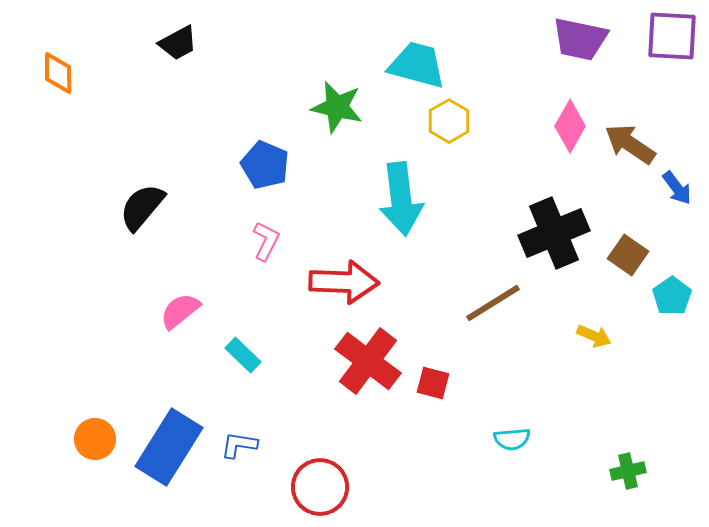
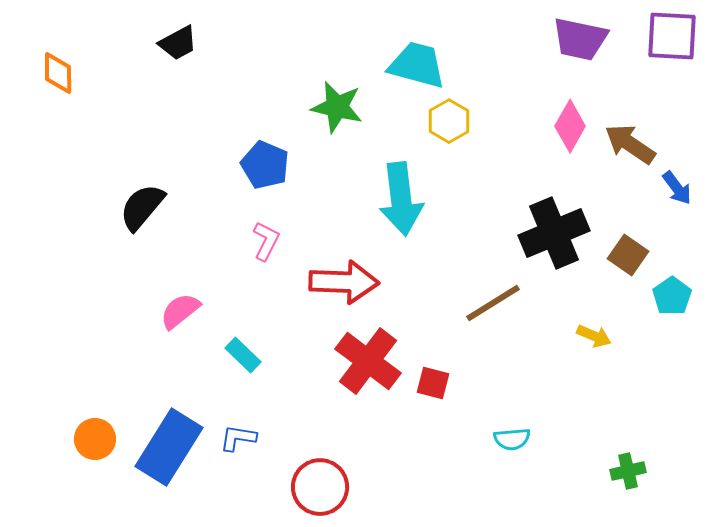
blue L-shape: moved 1 px left, 7 px up
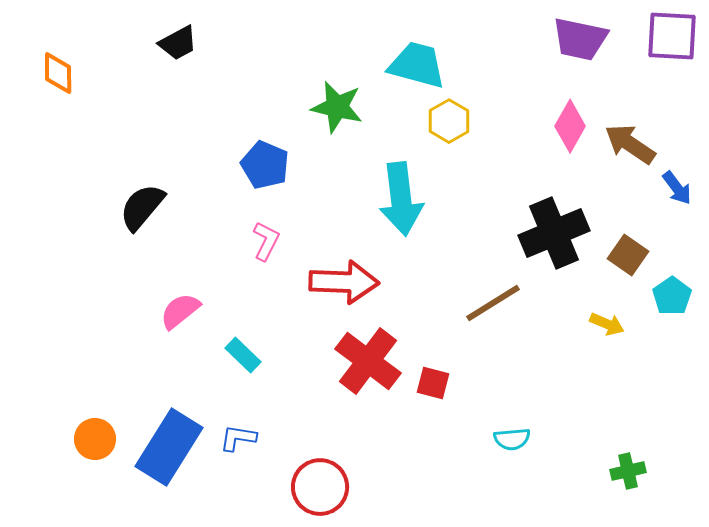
yellow arrow: moved 13 px right, 12 px up
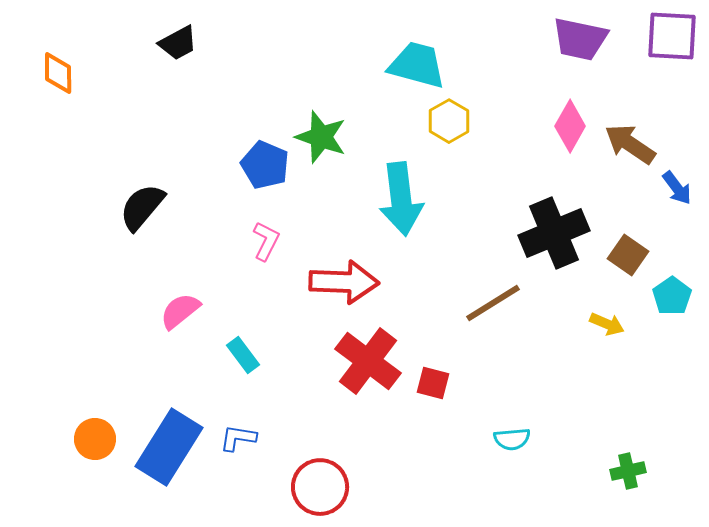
green star: moved 16 px left, 30 px down; rotated 6 degrees clockwise
cyan rectangle: rotated 9 degrees clockwise
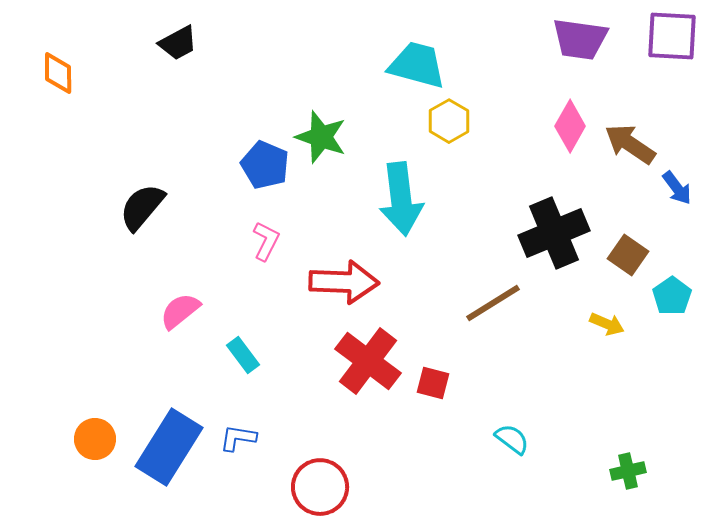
purple trapezoid: rotated 4 degrees counterclockwise
cyan semicircle: rotated 138 degrees counterclockwise
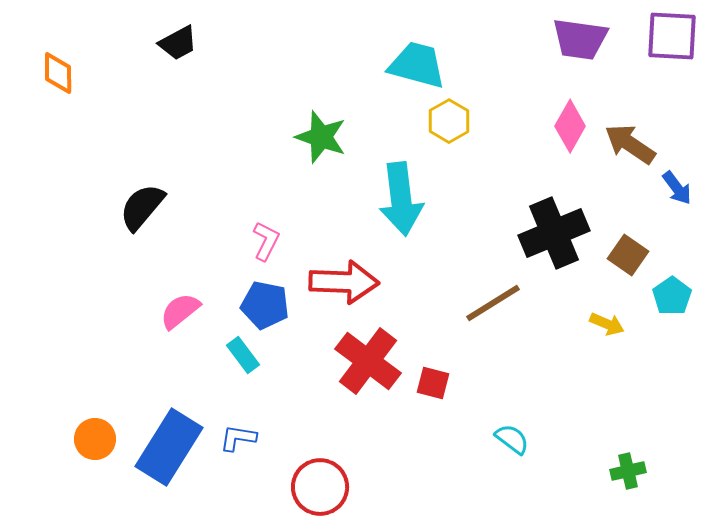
blue pentagon: moved 140 px down; rotated 12 degrees counterclockwise
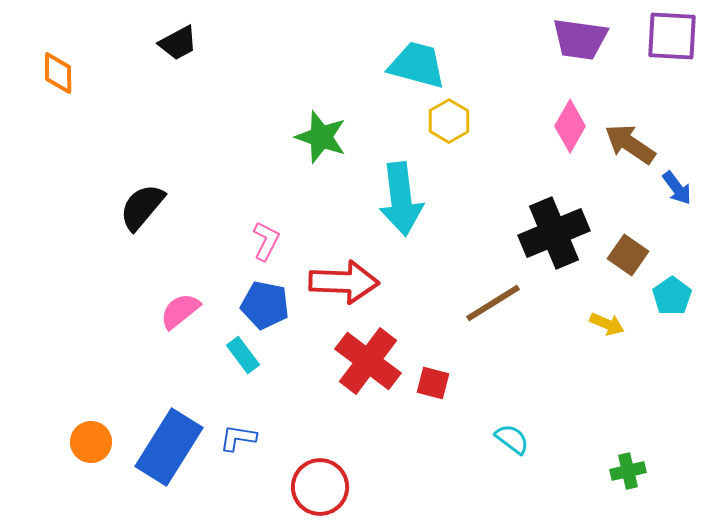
orange circle: moved 4 px left, 3 px down
